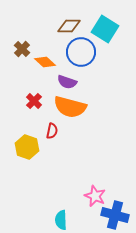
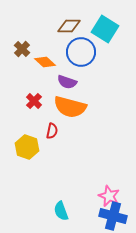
pink star: moved 14 px right
blue cross: moved 2 px left, 1 px down
cyan semicircle: moved 9 px up; rotated 18 degrees counterclockwise
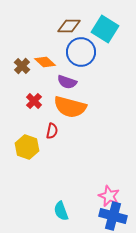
brown cross: moved 17 px down
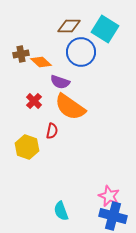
orange diamond: moved 4 px left
brown cross: moved 1 px left, 12 px up; rotated 35 degrees clockwise
purple semicircle: moved 7 px left
orange semicircle: rotated 20 degrees clockwise
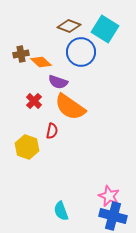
brown diamond: rotated 20 degrees clockwise
purple semicircle: moved 2 px left
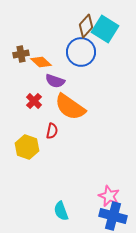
brown diamond: moved 17 px right; rotated 70 degrees counterclockwise
purple semicircle: moved 3 px left, 1 px up
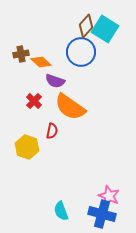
blue cross: moved 11 px left, 2 px up
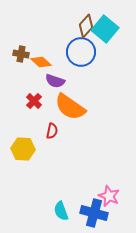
cyan square: rotated 8 degrees clockwise
brown cross: rotated 21 degrees clockwise
yellow hexagon: moved 4 px left, 2 px down; rotated 15 degrees counterclockwise
blue cross: moved 8 px left, 1 px up
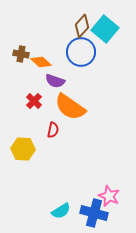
brown diamond: moved 4 px left
red semicircle: moved 1 px right, 1 px up
cyan semicircle: rotated 102 degrees counterclockwise
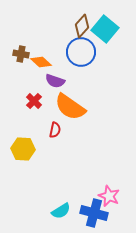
red semicircle: moved 2 px right
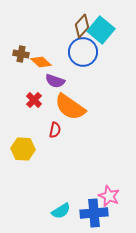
cyan square: moved 4 px left, 1 px down
blue circle: moved 2 px right
red cross: moved 1 px up
blue cross: rotated 20 degrees counterclockwise
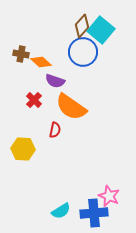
orange semicircle: moved 1 px right
